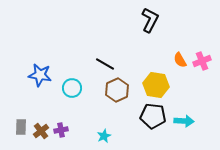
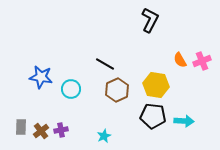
blue star: moved 1 px right, 2 px down
cyan circle: moved 1 px left, 1 px down
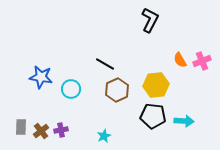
yellow hexagon: rotated 15 degrees counterclockwise
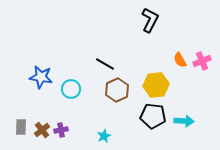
brown cross: moved 1 px right, 1 px up
